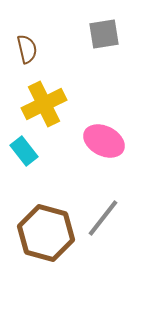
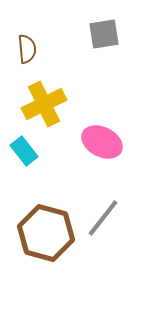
brown semicircle: rotated 8 degrees clockwise
pink ellipse: moved 2 px left, 1 px down
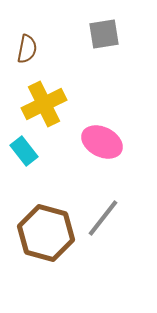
brown semicircle: rotated 16 degrees clockwise
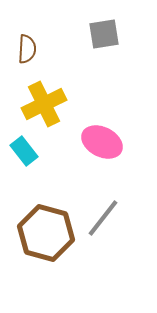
brown semicircle: rotated 8 degrees counterclockwise
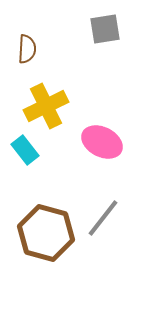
gray square: moved 1 px right, 5 px up
yellow cross: moved 2 px right, 2 px down
cyan rectangle: moved 1 px right, 1 px up
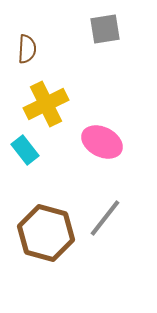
yellow cross: moved 2 px up
gray line: moved 2 px right
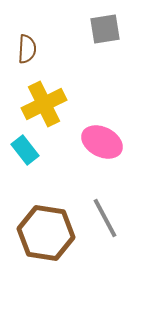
yellow cross: moved 2 px left
gray line: rotated 66 degrees counterclockwise
brown hexagon: rotated 6 degrees counterclockwise
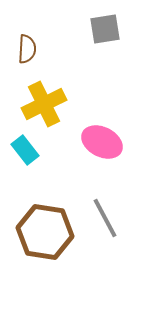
brown hexagon: moved 1 px left, 1 px up
